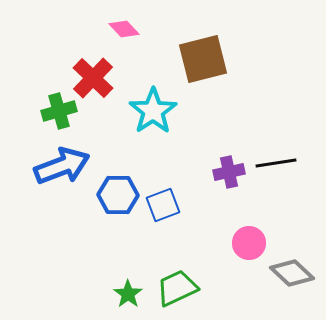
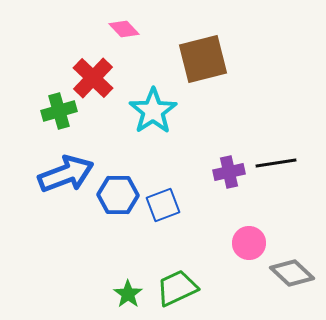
blue arrow: moved 4 px right, 8 px down
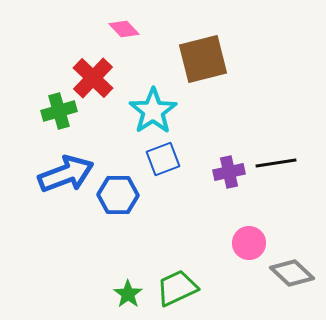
blue square: moved 46 px up
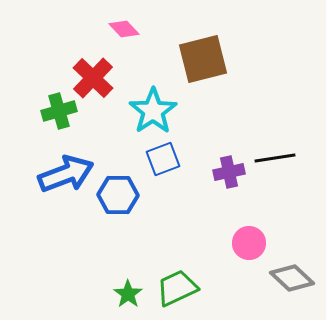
black line: moved 1 px left, 5 px up
gray diamond: moved 5 px down
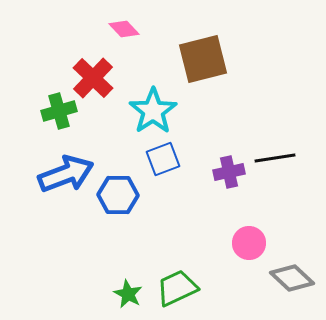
green star: rotated 8 degrees counterclockwise
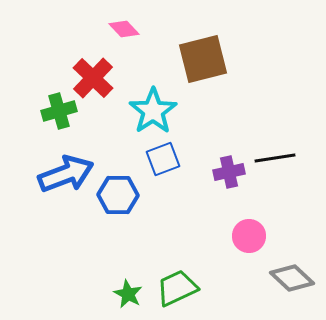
pink circle: moved 7 px up
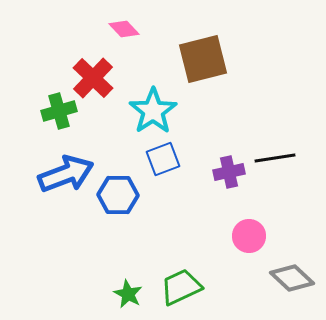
green trapezoid: moved 4 px right, 1 px up
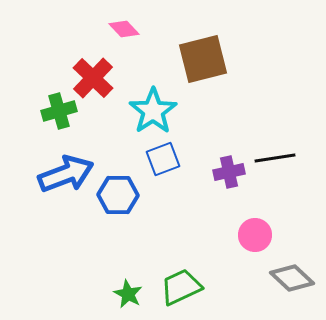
pink circle: moved 6 px right, 1 px up
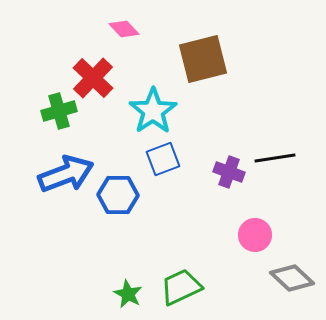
purple cross: rotated 32 degrees clockwise
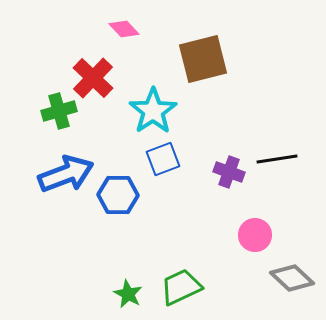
black line: moved 2 px right, 1 px down
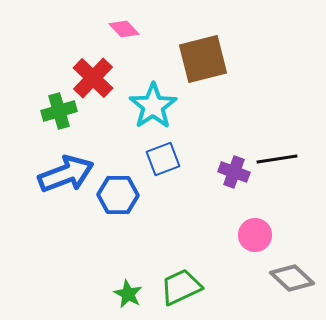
cyan star: moved 5 px up
purple cross: moved 5 px right
